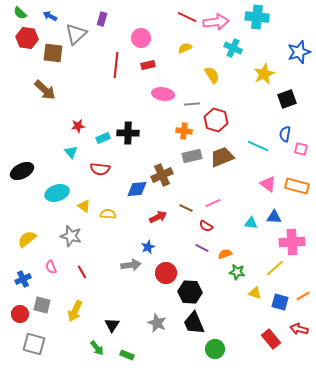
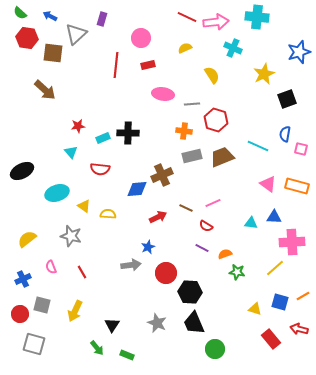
yellow triangle at (255, 293): moved 16 px down
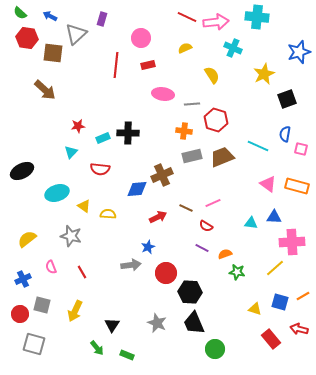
cyan triangle at (71, 152): rotated 24 degrees clockwise
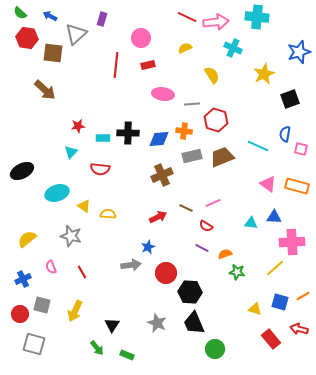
black square at (287, 99): moved 3 px right
cyan rectangle at (103, 138): rotated 24 degrees clockwise
blue diamond at (137, 189): moved 22 px right, 50 px up
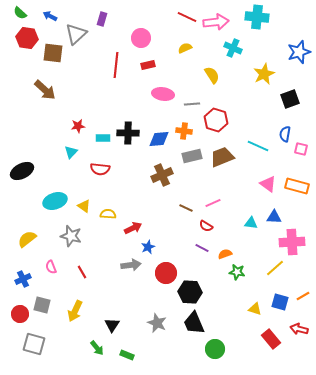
cyan ellipse at (57, 193): moved 2 px left, 8 px down
red arrow at (158, 217): moved 25 px left, 11 px down
